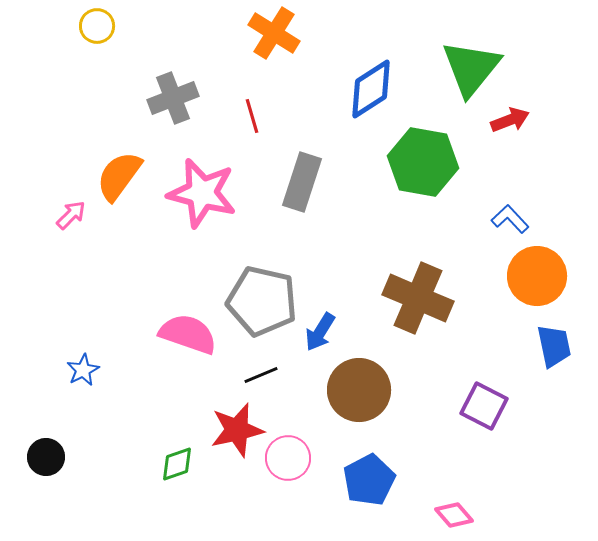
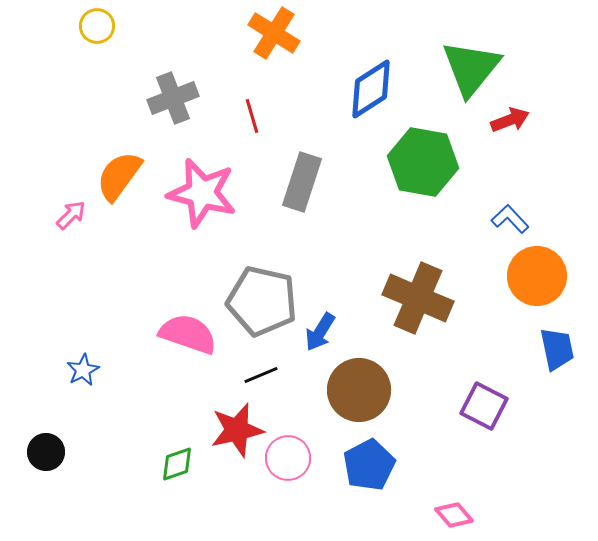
blue trapezoid: moved 3 px right, 3 px down
black circle: moved 5 px up
blue pentagon: moved 15 px up
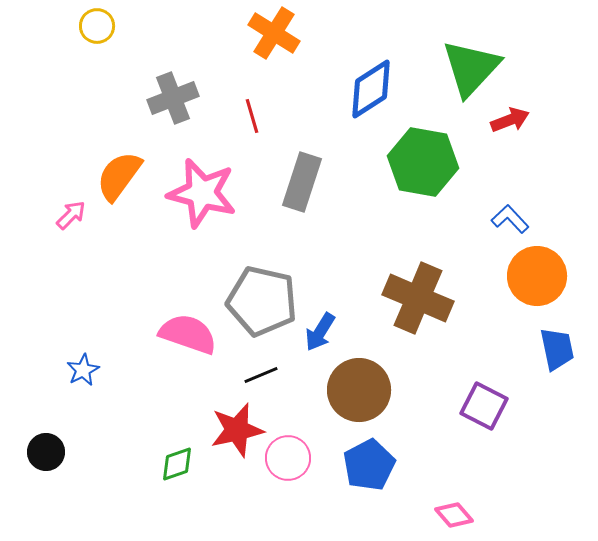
green triangle: rotated 4 degrees clockwise
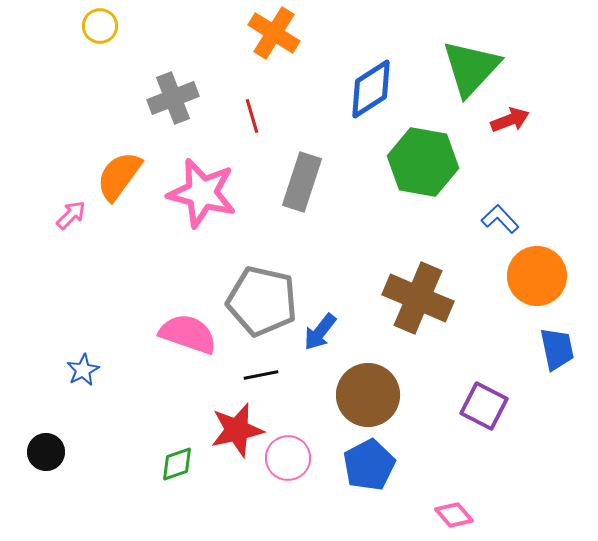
yellow circle: moved 3 px right
blue L-shape: moved 10 px left
blue arrow: rotated 6 degrees clockwise
black line: rotated 12 degrees clockwise
brown circle: moved 9 px right, 5 px down
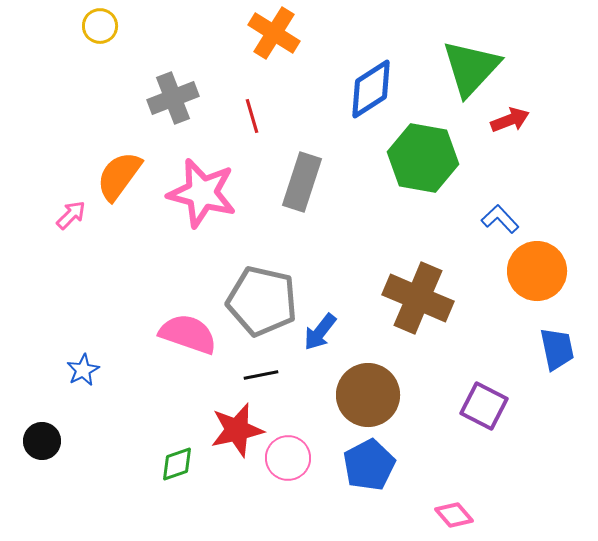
green hexagon: moved 4 px up
orange circle: moved 5 px up
black circle: moved 4 px left, 11 px up
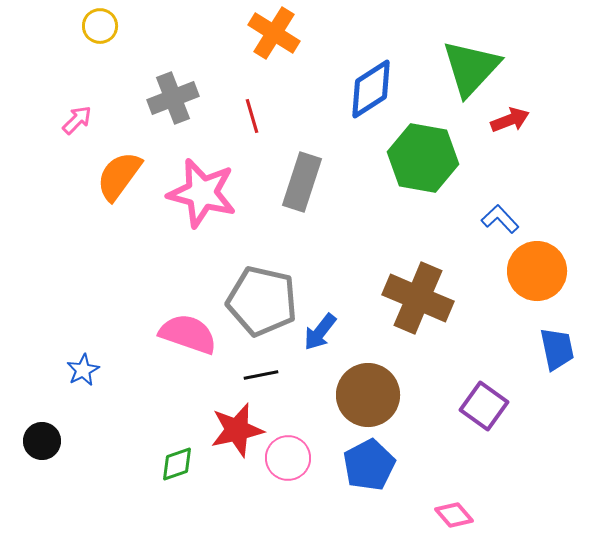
pink arrow: moved 6 px right, 95 px up
purple square: rotated 9 degrees clockwise
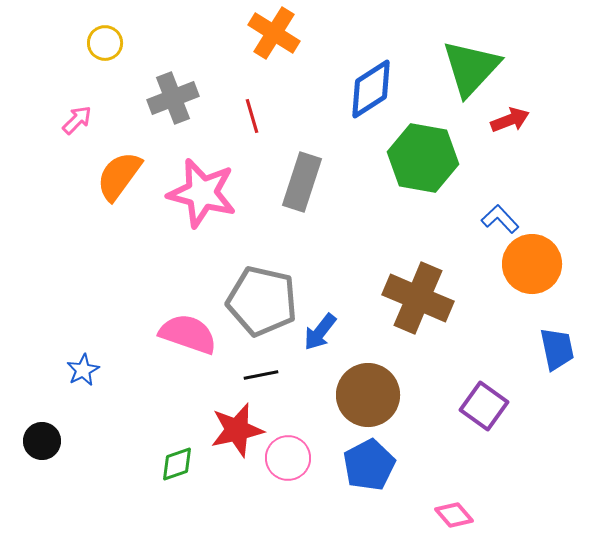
yellow circle: moved 5 px right, 17 px down
orange circle: moved 5 px left, 7 px up
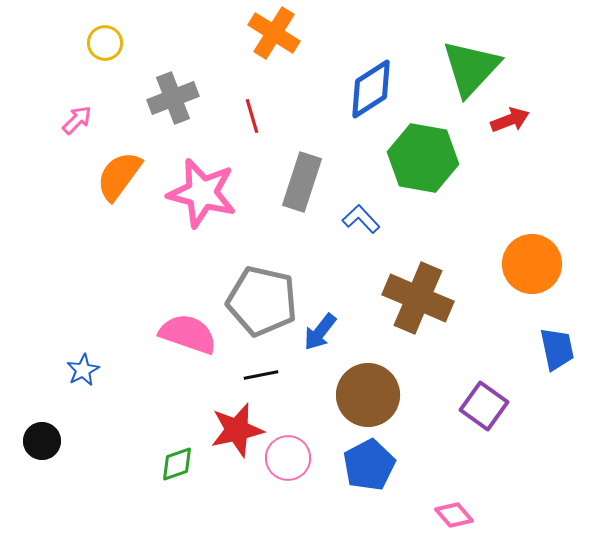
blue L-shape: moved 139 px left
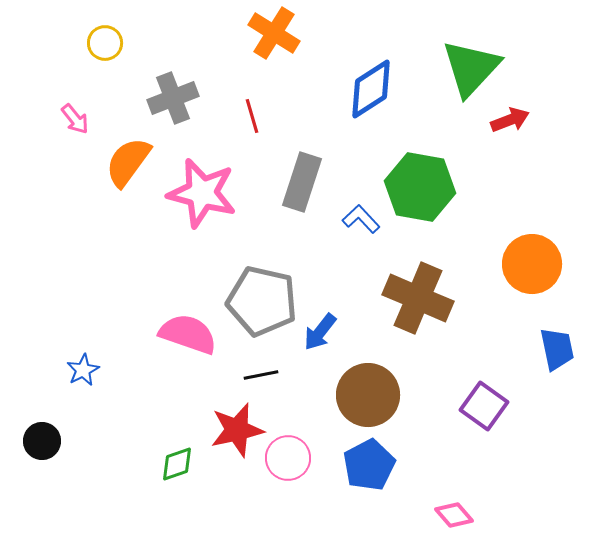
pink arrow: moved 2 px left, 1 px up; rotated 96 degrees clockwise
green hexagon: moved 3 px left, 29 px down
orange semicircle: moved 9 px right, 14 px up
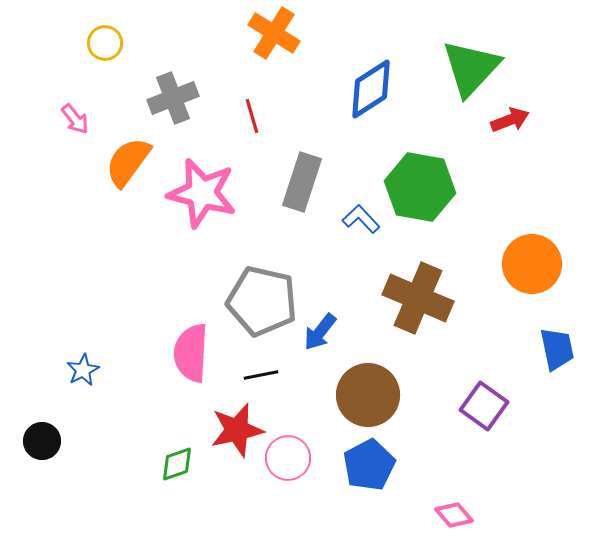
pink semicircle: moved 3 px right, 19 px down; rotated 106 degrees counterclockwise
